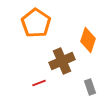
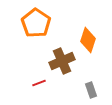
gray rectangle: moved 1 px right, 3 px down
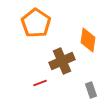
orange diamond: rotated 10 degrees counterclockwise
red line: moved 1 px right
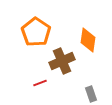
orange pentagon: moved 9 px down
gray rectangle: moved 4 px down
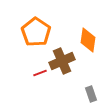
red line: moved 10 px up
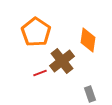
brown cross: rotated 15 degrees counterclockwise
gray rectangle: moved 1 px left
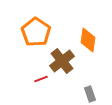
red line: moved 1 px right, 6 px down
